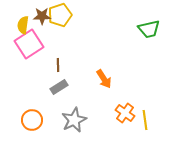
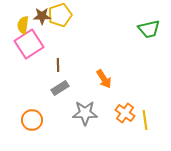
gray rectangle: moved 1 px right, 1 px down
gray star: moved 11 px right, 7 px up; rotated 25 degrees clockwise
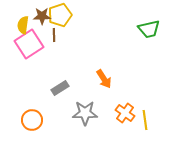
brown line: moved 4 px left, 30 px up
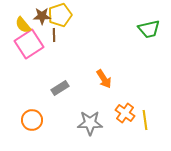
yellow semicircle: rotated 48 degrees counterclockwise
gray star: moved 5 px right, 10 px down
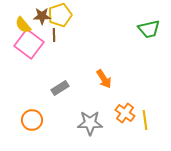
pink square: rotated 20 degrees counterclockwise
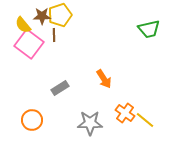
yellow line: rotated 42 degrees counterclockwise
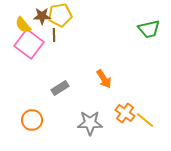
yellow pentagon: rotated 10 degrees clockwise
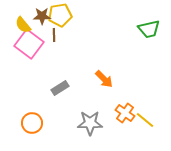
orange arrow: rotated 12 degrees counterclockwise
orange circle: moved 3 px down
